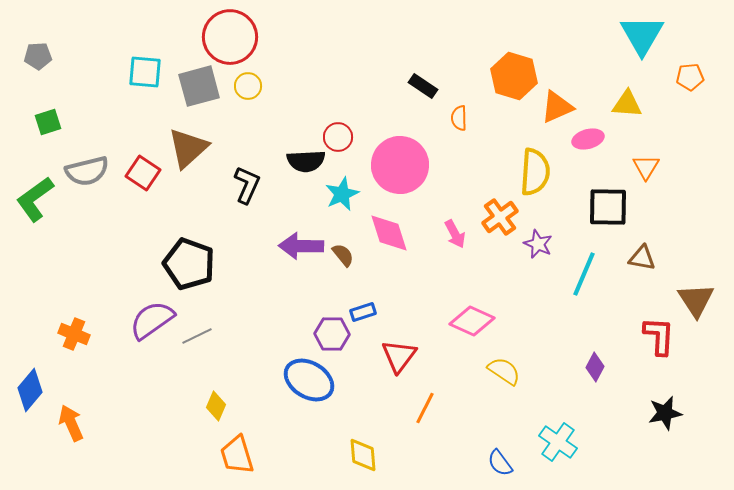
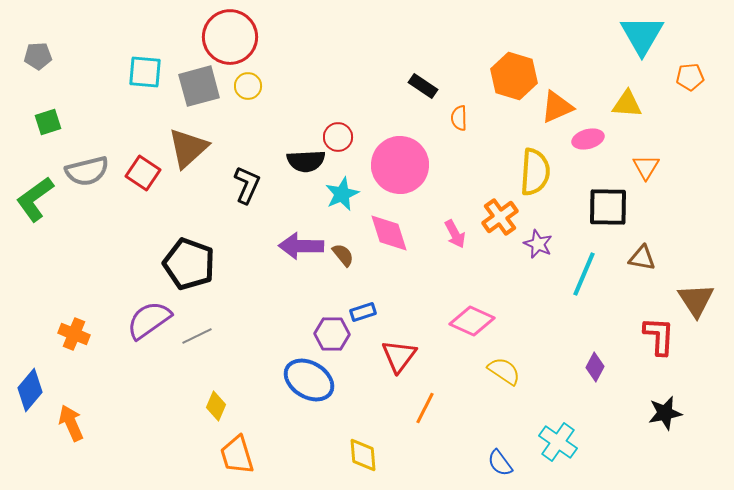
purple semicircle at (152, 320): moved 3 px left
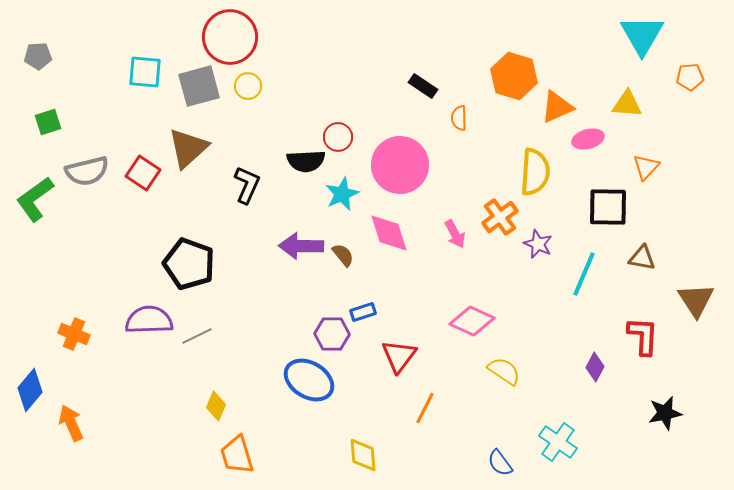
orange triangle at (646, 167): rotated 12 degrees clockwise
purple semicircle at (149, 320): rotated 33 degrees clockwise
red L-shape at (659, 336): moved 16 px left
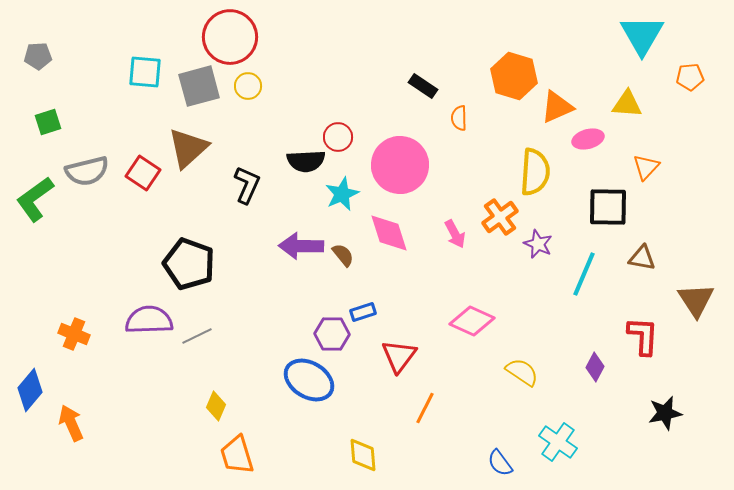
yellow semicircle at (504, 371): moved 18 px right, 1 px down
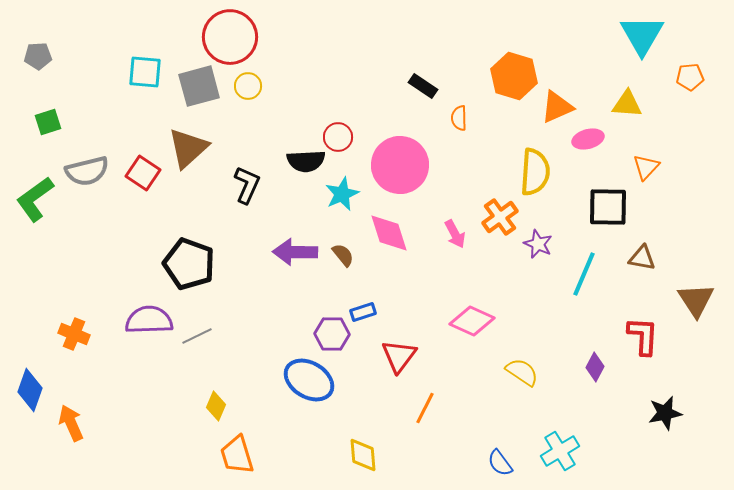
purple arrow at (301, 246): moved 6 px left, 6 px down
blue diamond at (30, 390): rotated 21 degrees counterclockwise
cyan cross at (558, 442): moved 2 px right, 9 px down; rotated 24 degrees clockwise
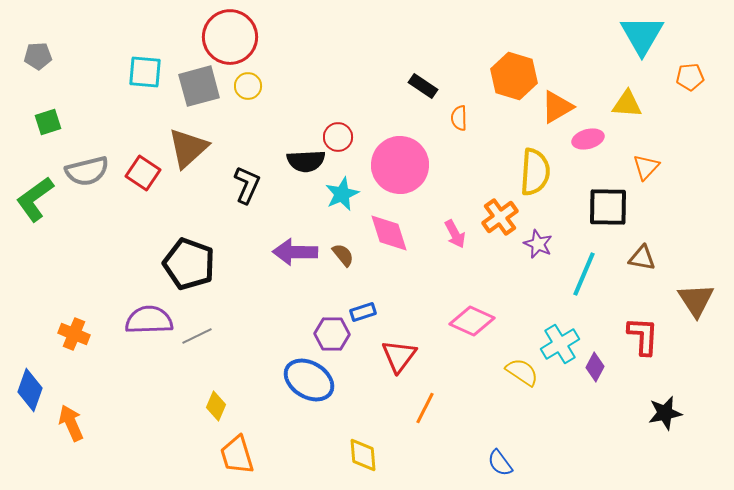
orange triangle at (557, 107): rotated 6 degrees counterclockwise
cyan cross at (560, 451): moved 107 px up
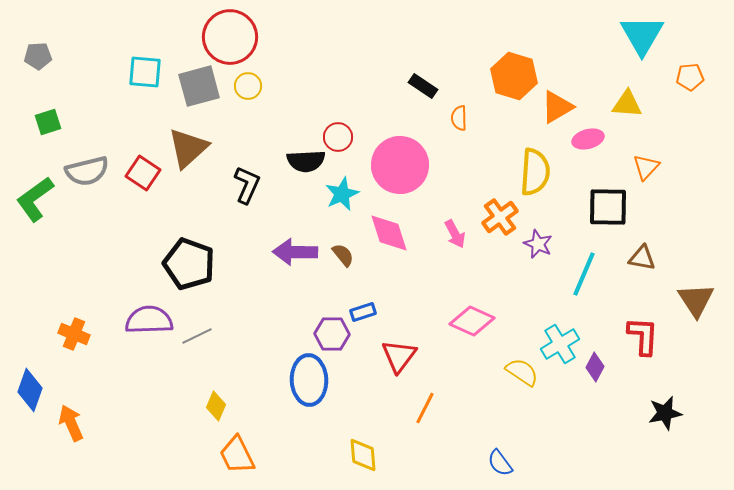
blue ellipse at (309, 380): rotated 57 degrees clockwise
orange trapezoid at (237, 455): rotated 9 degrees counterclockwise
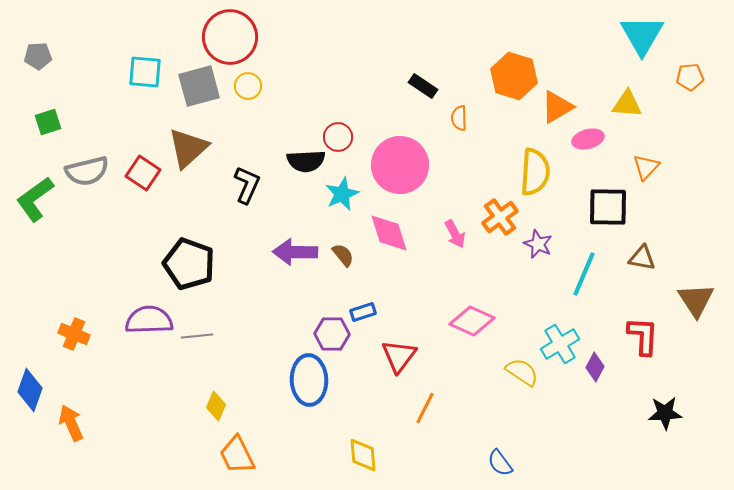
gray line at (197, 336): rotated 20 degrees clockwise
black star at (665, 413): rotated 8 degrees clockwise
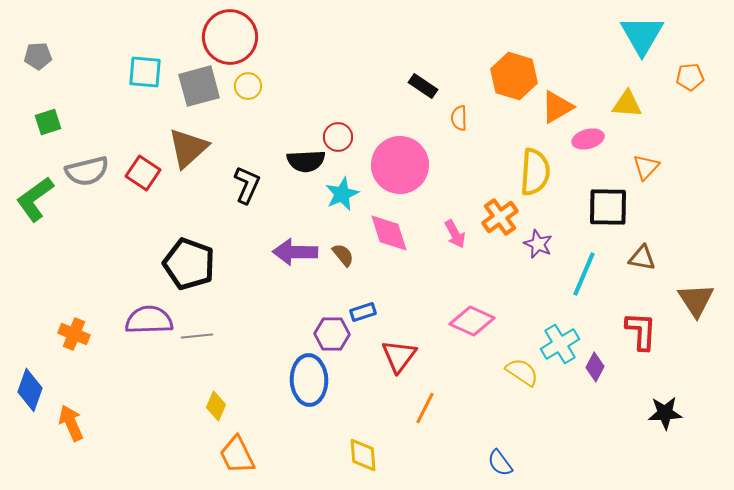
red L-shape at (643, 336): moved 2 px left, 5 px up
